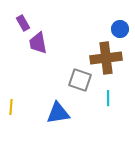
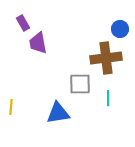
gray square: moved 4 px down; rotated 20 degrees counterclockwise
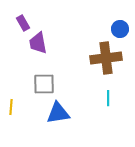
gray square: moved 36 px left
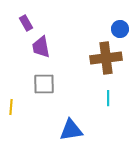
purple rectangle: moved 3 px right
purple trapezoid: moved 3 px right, 4 px down
blue triangle: moved 13 px right, 17 px down
